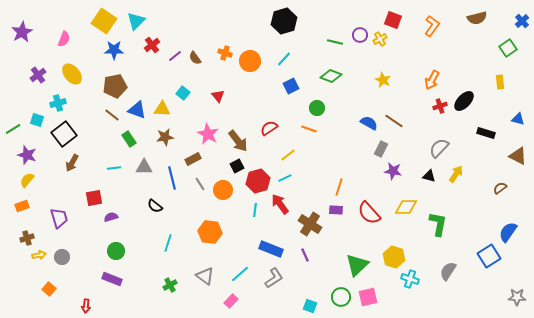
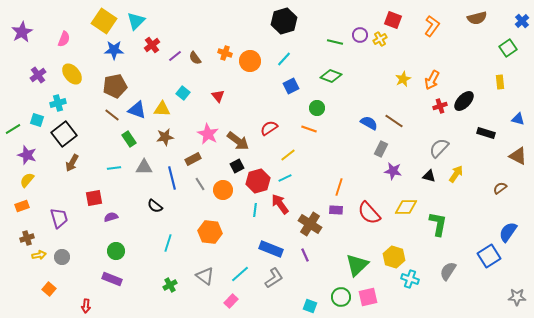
yellow star at (383, 80): moved 20 px right, 1 px up; rotated 21 degrees clockwise
brown arrow at (238, 141): rotated 15 degrees counterclockwise
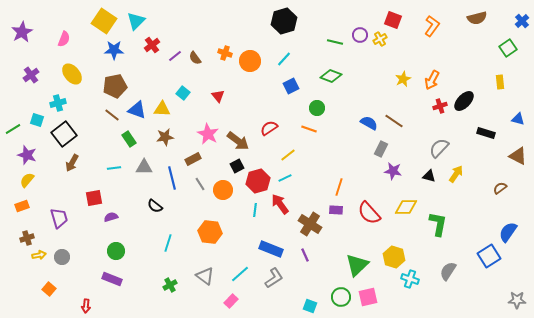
purple cross at (38, 75): moved 7 px left
gray star at (517, 297): moved 3 px down
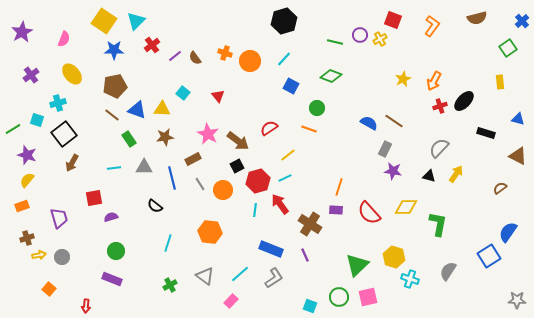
orange arrow at (432, 80): moved 2 px right, 1 px down
blue square at (291, 86): rotated 35 degrees counterclockwise
gray rectangle at (381, 149): moved 4 px right
green circle at (341, 297): moved 2 px left
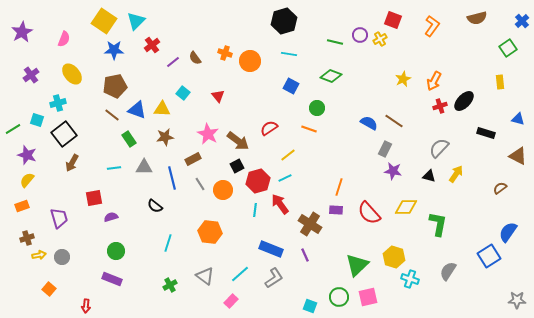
purple line at (175, 56): moved 2 px left, 6 px down
cyan line at (284, 59): moved 5 px right, 5 px up; rotated 56 degrees clockwise
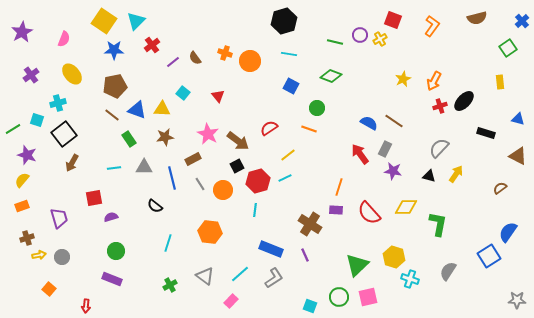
yellow semicircle at (27, 180): moved 5 px left
red arrow at (280, 204): moved 80 px right, 50 px up
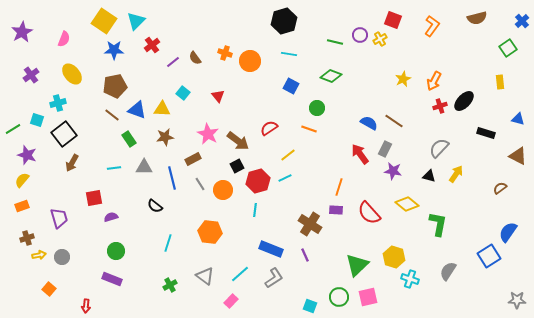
yellow diamond at (406, 207): moved 1 px right, 3 px up; rotated 40 degrees clockwise
